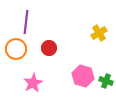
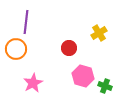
red circle: moved 20 px right
green cross: moved 1 px left, 5 px down
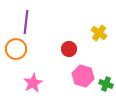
yellow cross: rotated 21 degrees counterclockwise
red circle: moved 1 px down
green cross: moved 1 px right, 2 px up
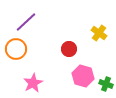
purple line: rotated 40 degrees clockwise
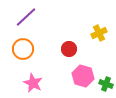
purple line: moved 5 px up
yellow cross: rotated 28 degrees clockwise
orange circle: moved 7 px right
pink star: rotated 18 degrees counterclockwise
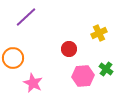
orange circle: moved 10 px left, 9 px down
pink hexagon: rotated 20 degrees counterclockwise
green cross: moved 15 px up; rotated 16 degrees clockwise
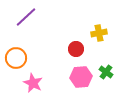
yellow cross: rotated 14 degrees clockwise
red circle: moved 7 px right
orange circle: moved 3 px right
green cross: moved 3 px down
pink hexagon: moved 2 px left, 1 px down
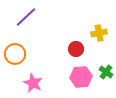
orange circle: moved 1 px left, 4 px up
